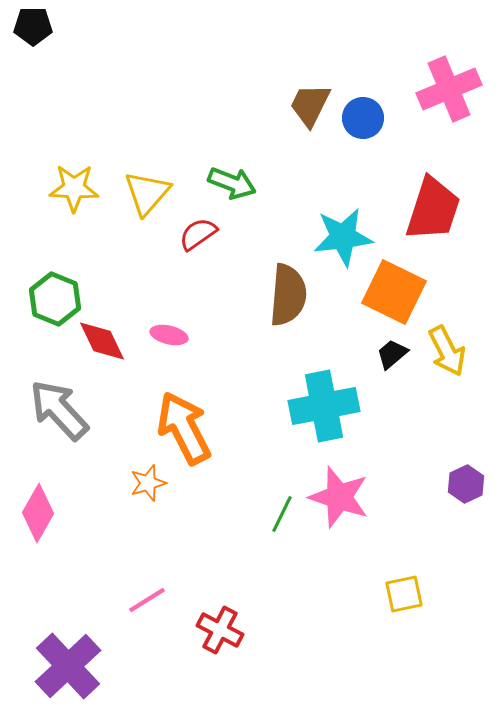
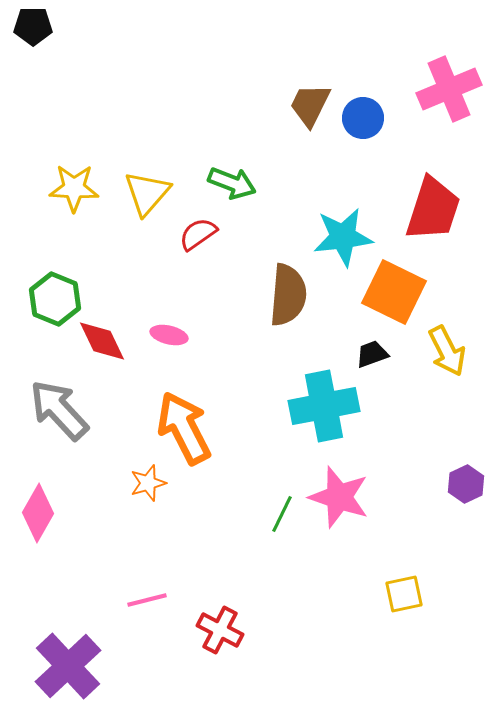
black trapezoid: moved 20 px left; rotated 20 degrees clockwise
pink line: rotated 18 degrees clockwise
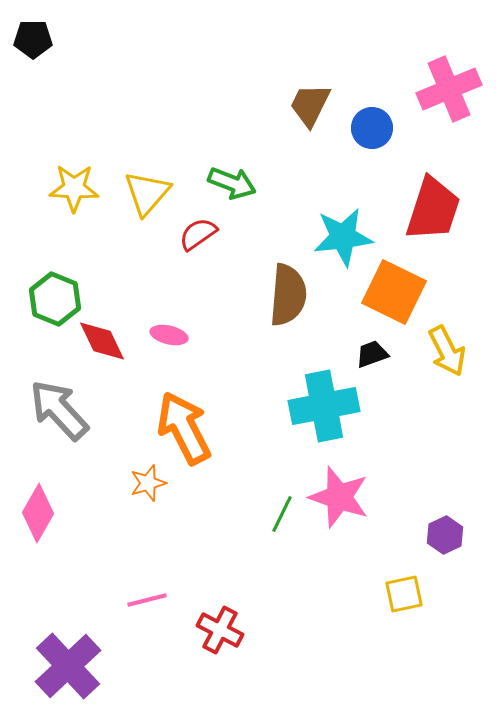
black pentagon: moved 13 px down
blue circle: moved 9 px right, 10 px down
purple hexagon: moved 21 px left, 51 px down
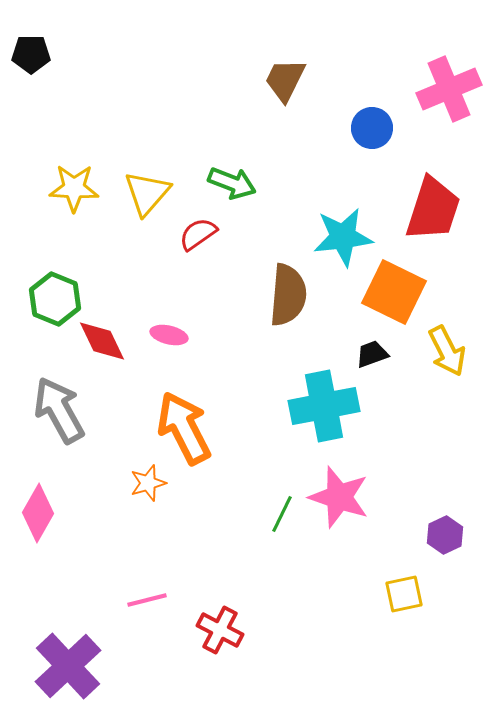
black pentagon: moved 2 px left, 15 px down
brown trapezoid: moved 25 px left, 25 px up
gray arrow: rotated 14 degrees clockwise
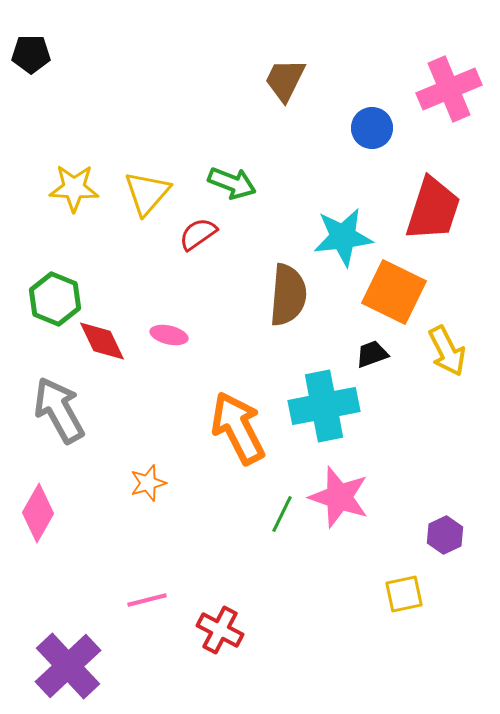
orange arrow: moved 54 px right
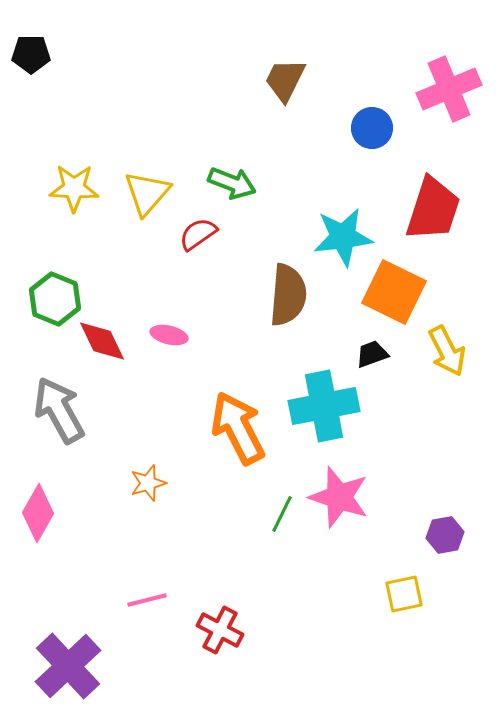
purple hexagon: rotated 15 degrees clockwise
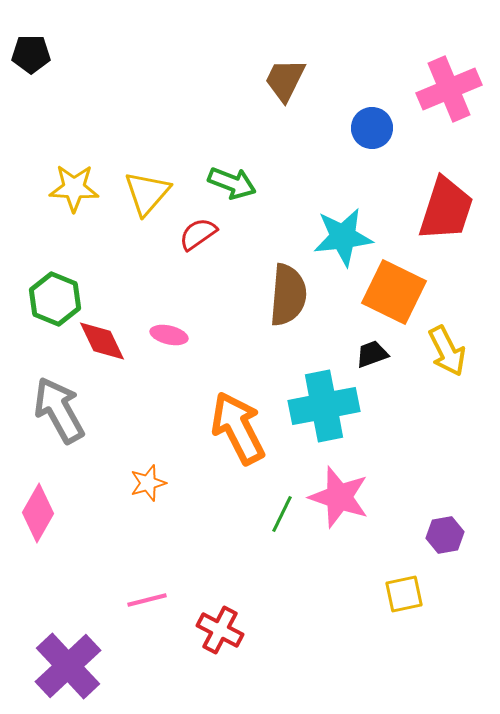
red trapezoid: moved 13 px right
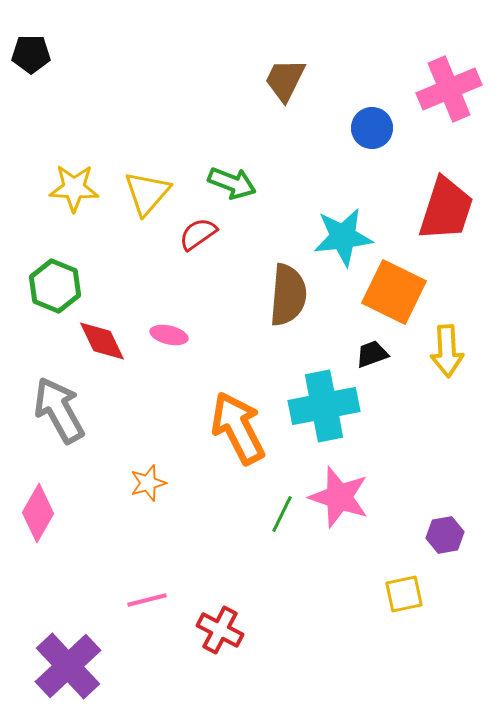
green hexagon: moved 13 px up
yellow arrow: rotated 24 degrees clockwise
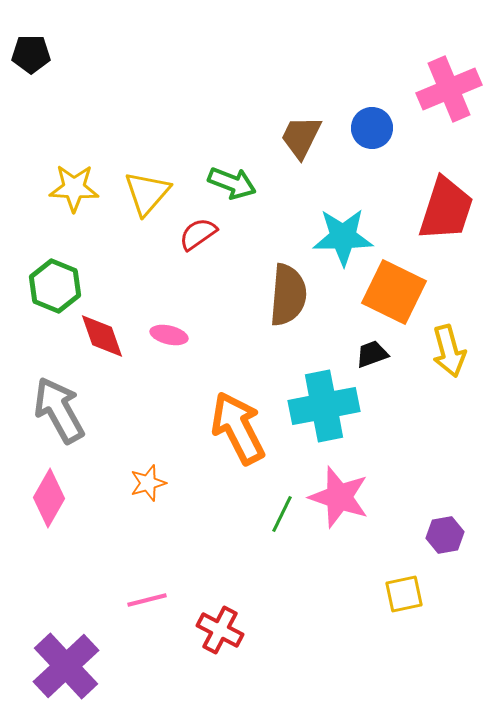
brown trapezoid: moved 16 px right, 57 px down
cyan star: rotated 6 degrees clockwise
red diamond: moved 5 px up; rotated 6 degrees clockwise
yellow arrow: moved 2 px right; rotated 12 degrees counterclockwise
pink diamond: moved 11 px right, 15 px up
purple cross: moved 2 px left
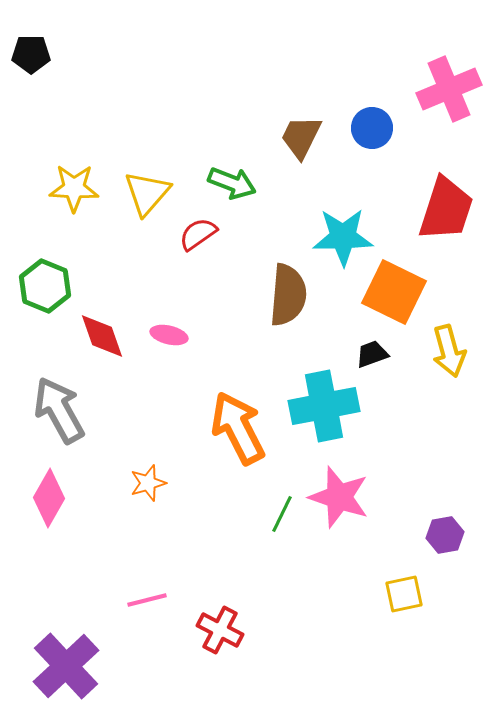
green hexagon: moved 10 px left
